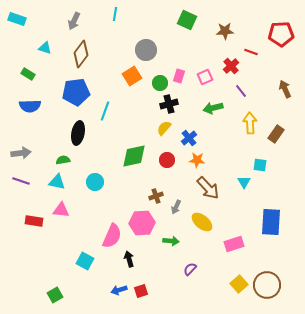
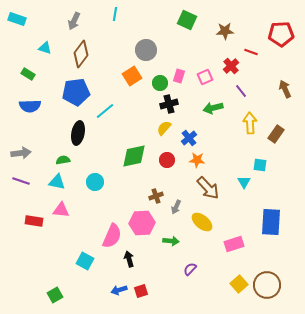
cyan line at (105, 111): rotated 30 degrees clockwise
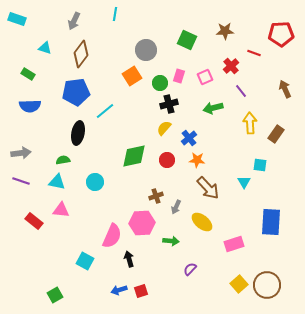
green square at (187, 20): moved 20 px down
red line at (251, 52): moved 3 px right, 1 px down
red rectangle at (34, 221): rotated 30 degrees clockwise
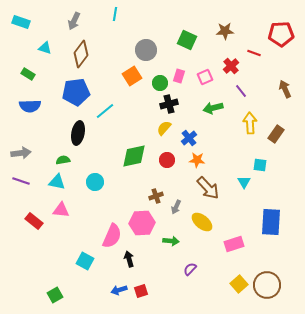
cyan rectangle at (17, 19): moved 4 px right, 3 px down
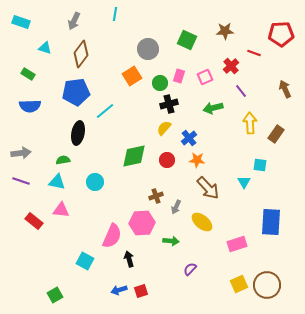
gray circle at (146, 50): moved 2 px right, 1 px up
pink rectangle at (234, 244): moved 3 px right
yellow square at (239, 284): rotated 18 degrees clockwise
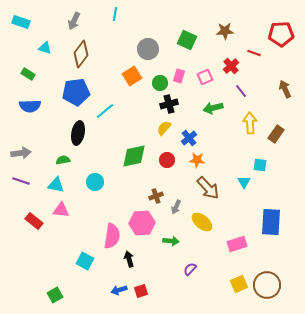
cyan triangle at (57, 182): moved 1 px left, 3 px down
pink semicircle at (112, 236): rotated 15 degrees counterclockwise
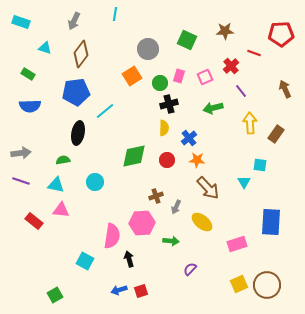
yellow semicircle at (164, 128): rotated 140 degrees clockwise
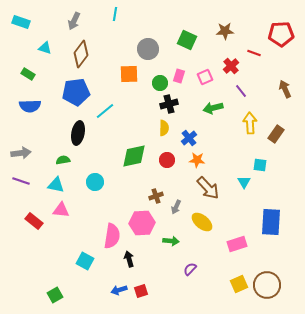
orange square at (132, 76): moved 3 px left, 2 px up; rotated 30 degrees clockwise
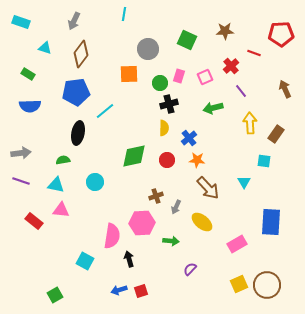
cyan line at (115, 14): moved 9 px right
cyan square at (260, 165): moved 4 px right, 4 px up
pink rectangle at (237, 244): rotated 12 degrees counterclockwise
